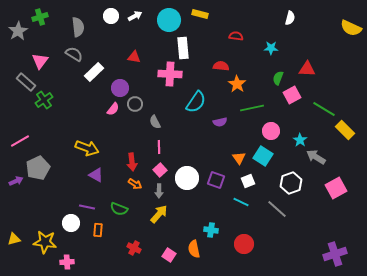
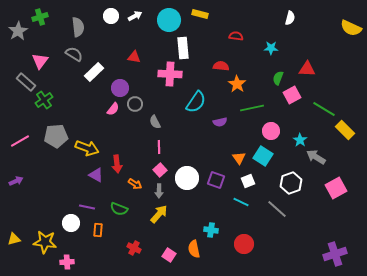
red arrow at (132, 162): moved 15 px left, 2 px down
gray pentagon at (38, 168): moved 18 px right, 32 px up; rotated 20 degrees clockwise
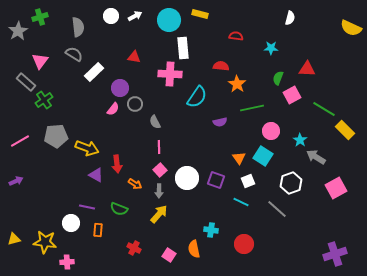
cyan semicircle at (196, 102): moved 1 px right, 5 px up
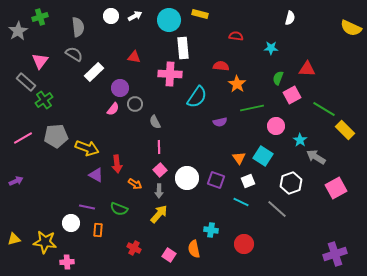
pink circle at (271, 131): moved 5 px right, 5 px up
pink line at (20, 141): moved 3 px right, 3 px up
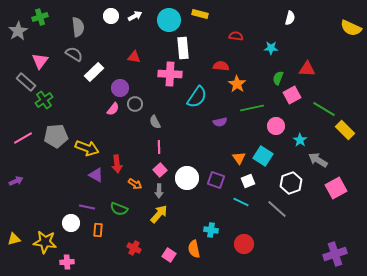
gray arrow at (316, 157): moved 2 px right, 3 px down
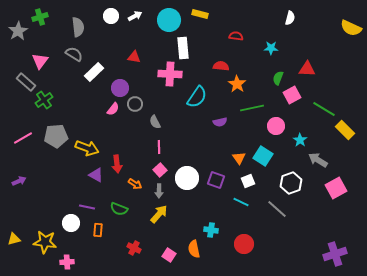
purple arrow at (16, 181): moved 3 px right
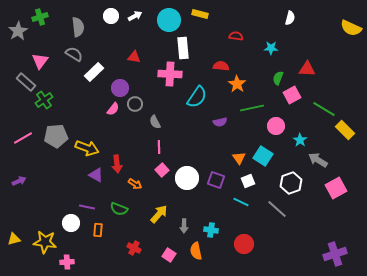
pink square at (160, 170): moved 2 px right
gray arrow at (159, 191): moved 25 px right, 35 px down
orange semicircle at (194, 249): moved 2 px right, 2 px down
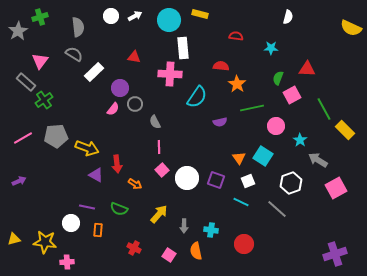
white semicircle at (290, 18): moved 2 px left, 1 px up
green line at (324, 109): rotated 30 degrees clockwise
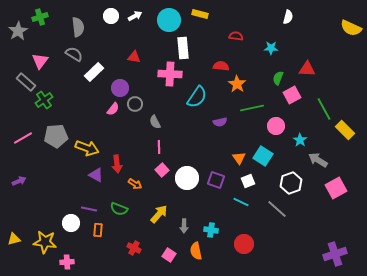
purple line at (87, 207): moved 2 px right, 2 px down
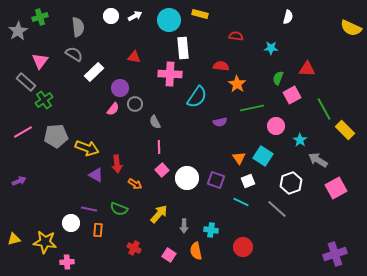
pink line at (23, 138): moved 6 px up
red circle at (244, 244): moved 1 px left, 3 px down
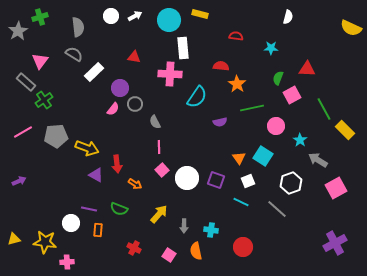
purple cross at (335, 254): moved 11 px up; rotated 10 degrees counterclockwise
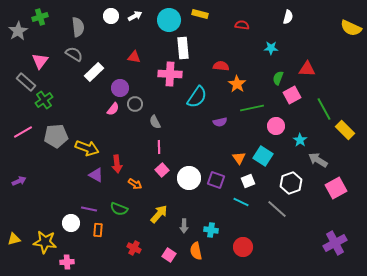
red semicircle at (236, 36): moved 6 px right, 11 px up
white circle at (187, 178): moved 2 px right
